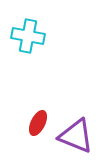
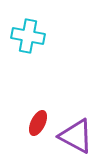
purple triangle: rotated 6 degrees clockwise
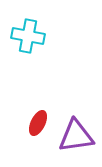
purple triangle: rotated 36 degrees counterclockwise
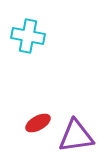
red ellipse: rotated 35 degrees clockwise
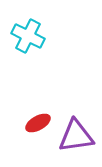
cyan cross: rotated 16 degrees clockwise
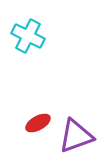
purple triangle: rotated 12 degrees counterclockwise
